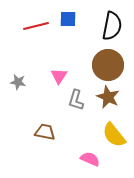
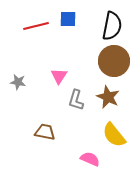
brown circle: moved 6 px right, 4 px up
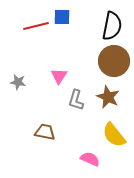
blue square: moved 6 px left, 2 px up
